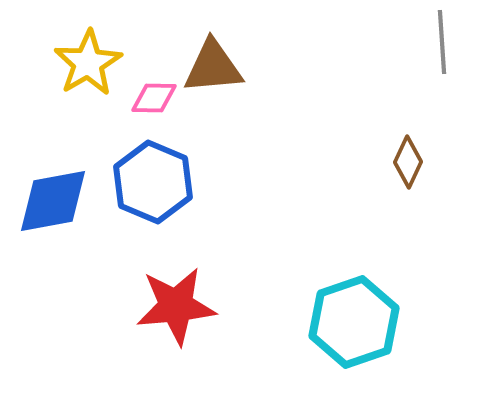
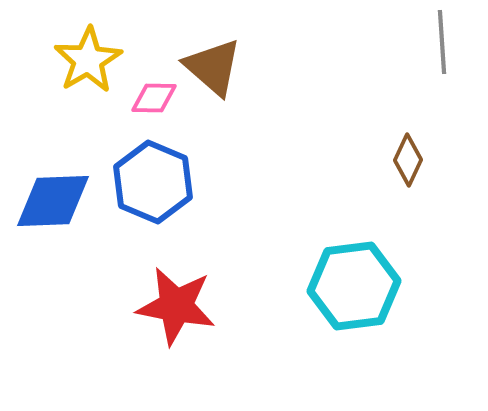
yellow star: moved 3 px up
brown triangle: rotated 46 degrees clockwise
brown diamond: moved 2 px up
blue diamond: rotated 8 degrees clockwise
red star: rotated 16 degrees clockwise
cyan hexagon: moved 36 px up; rotated 12 degrees clockwise
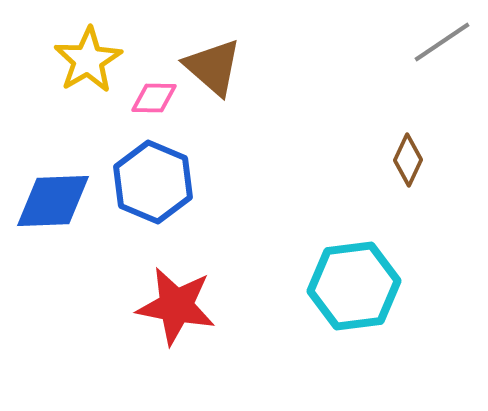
gray line: rotated 60 degrees clockwise
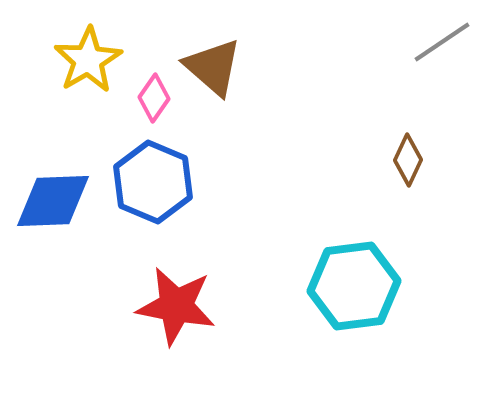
pink diamond: rotated 57 degrees counterclockwise
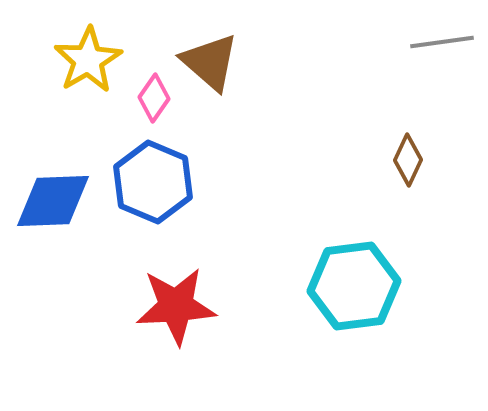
gray line: rotated 26 degrees clockwise
brown triangle: moved 3 px left, 5 px up
red star: rotated 14 degrees counterclockwise
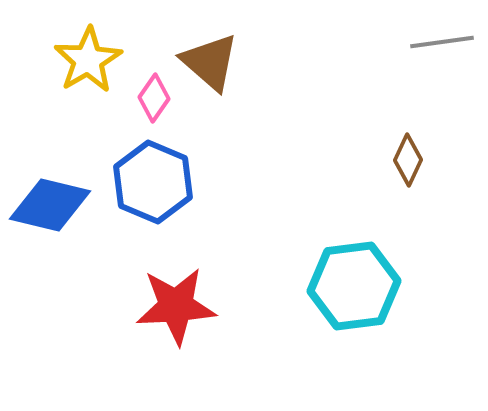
blue diamond: moved 3 px left, 4 px down; rotated 16 degrees clockwise
